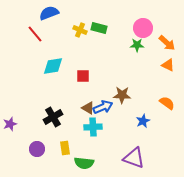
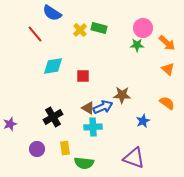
blue semicircle: moved 3 px right; rotated 126 degrees counterclockwise
yellow cross: rotated 24 degrees clockwise
orange triangle: moved 4 px down; rotated 16 degrees clockwise
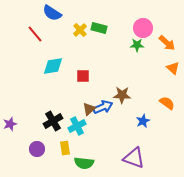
orange triangle: moved 5 px right, 1 px up
brown triangle: moved 1 px right, 1 px down; rotated 48 degrees clockwise
black cross: moved 4 px down
cyan cross: moved 16 px left, 1 px up; rotated 24 degrees counterclockwise
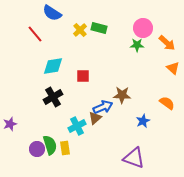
brown triangle: moved 6 px right, 9 px down
black cross: moved 24 px up
green semicircle: moved 34 px left, 18 px up; rotated 114 degrees counterclockwise
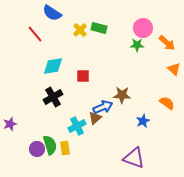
orange triangle: moved 1 px right, 1 px down
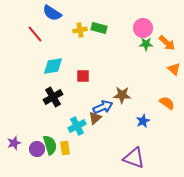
yellow cross: rotated 32 degrees clockwise
green star: moved 9 px right, 1 px up
purple star: moved 4 px right, 19 px down
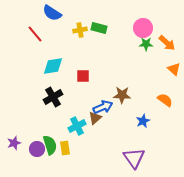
orange semicircle: moved 2 px left, 3 px up
purple triangle: rotated 35 degrees clockwise
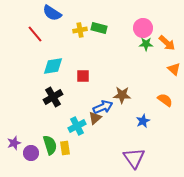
purple circle: moved 6 px left, 4 px down
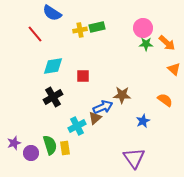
green rectangle: moved 2 px left, 1 px up; rotated 28 degrees counterclockwise
